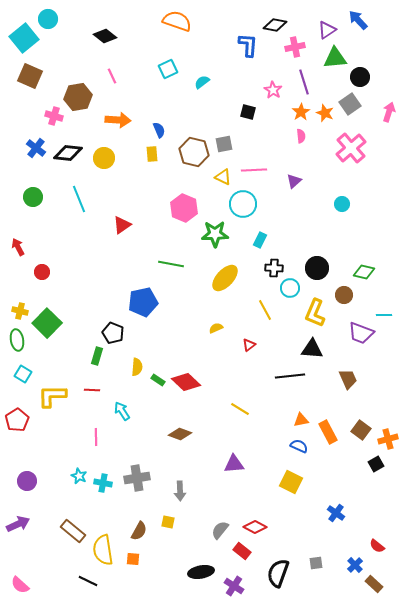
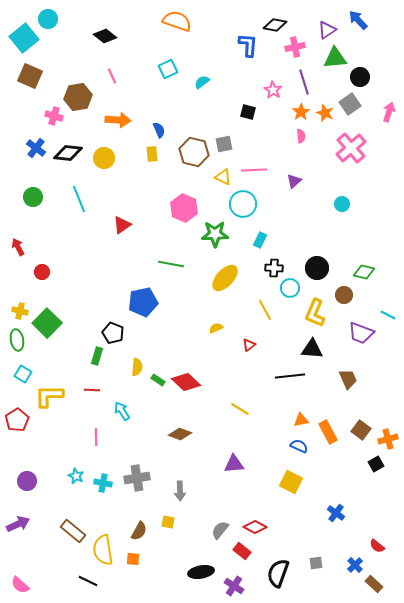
cyan line at (384, 315): moved 4 px right; rotated 28 degrees clockwise
yellow L-shape at (52, 396): moved 3 px left
cyan star at (79, 476): moved 3 px left
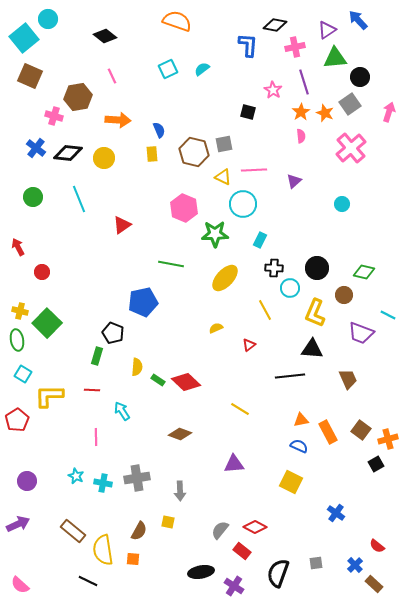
cyan semicircle at (202, 82): moved 13 px up
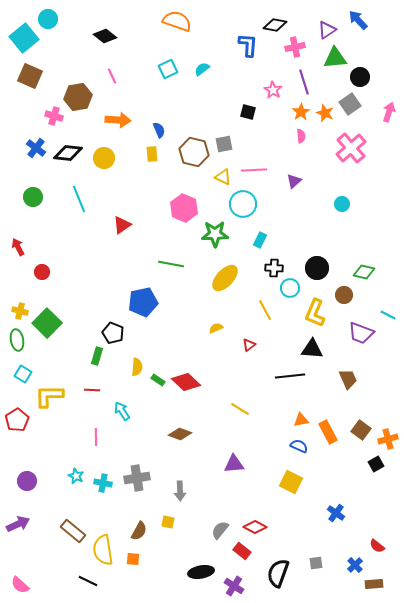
brown rectangle at (374, 584): rotated 48 degrees counterclockwise
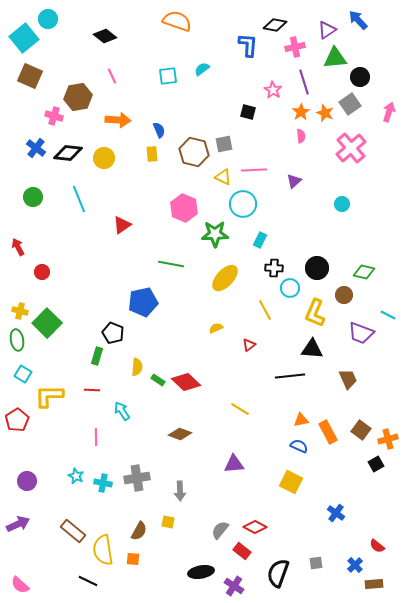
cyan square at (168, 69): moved 7 px down; rotated 18 degrees clockwise
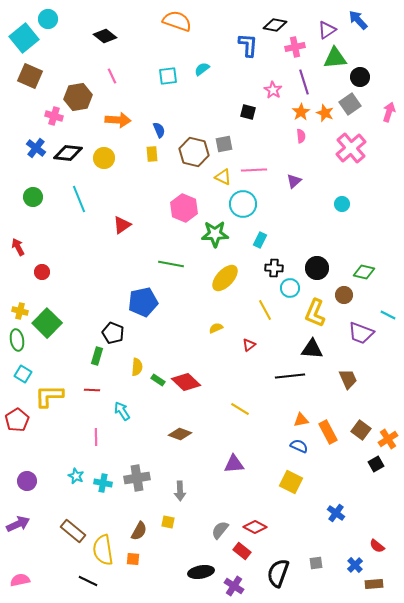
orange cross at (388, 439): rotated 18 degrees counterclockwise
pink semicircle at (20, 585): moved 5 px up; rotated 126 degrees clockwise
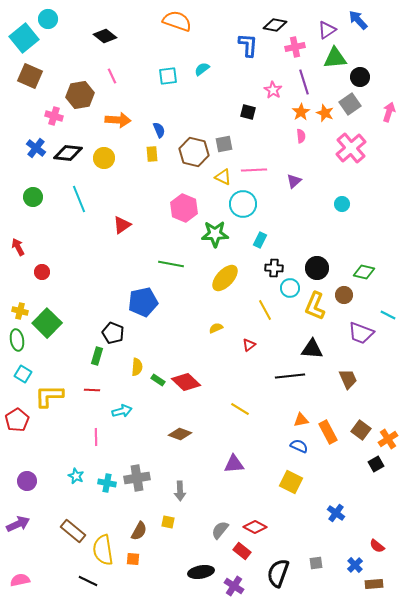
brown hexagon at (78, 97): moved 2 px right, 2 px up
yellow L-shape at (315, 313): moved 7 px up
cyan arrow at (122, 411): rotated 108 degrees clockwise
cyan cross at (103, 483): moved 4 px right
